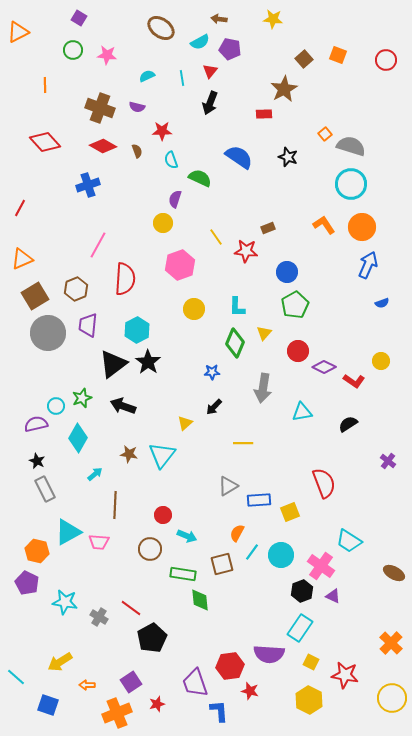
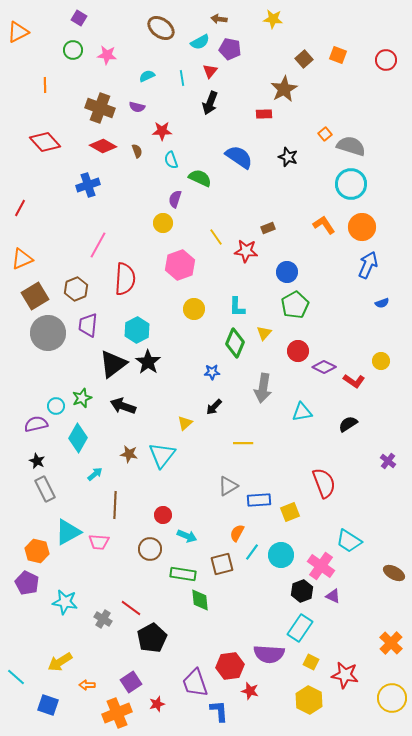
gray cross at (99, 617): moved 4 px right, 2 px down
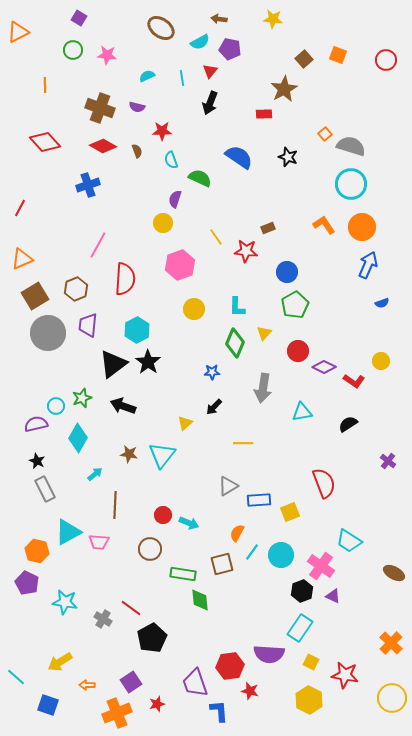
cyan arrow at (187, 536): moved 2 px right, 13 px up
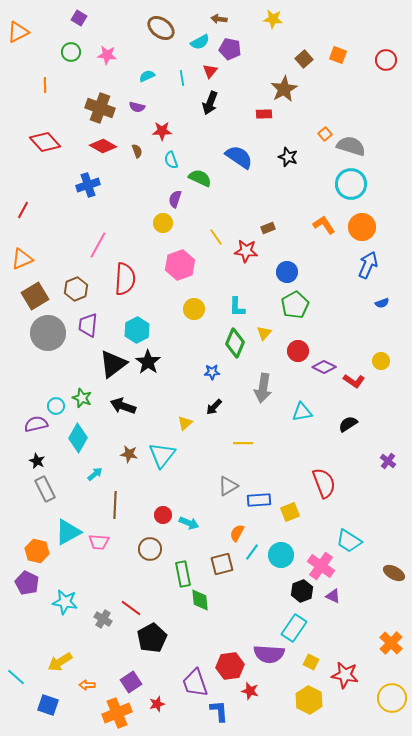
green circle at (73, 50): moved 2 px left, 2 px down
red line at (20, 208): moved 3 px right, 2 px down
green star at (82, 398): rotated 30 degrees counterclockwise
green rectangle at (183, 574): rotated 70 degrees clockwise
cyan rectangle at (300, 628): moved 6 px left
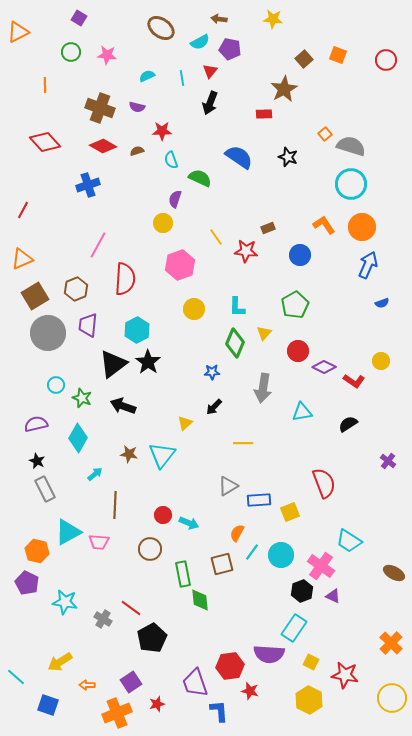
brown semicircle at (137, 151): rotated 88 degrees counterclockwise
blue circle at (287, 272): moved 13 px right, 17 px up
cyan circle at (56, 406): moved 21 px up
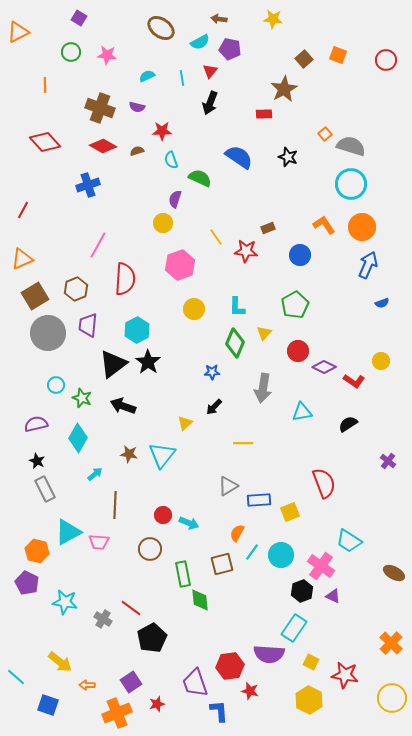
yellow arrow at (60, 662): rotated 110 degrees counterclockwise
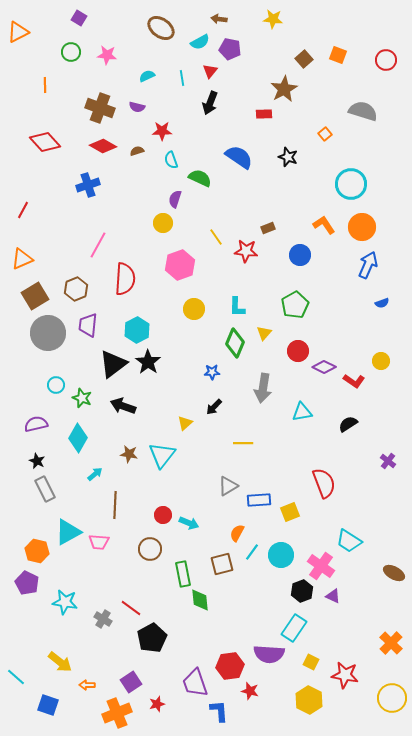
gray semicircle at (351, 146): moved 12 px right, 35 px up
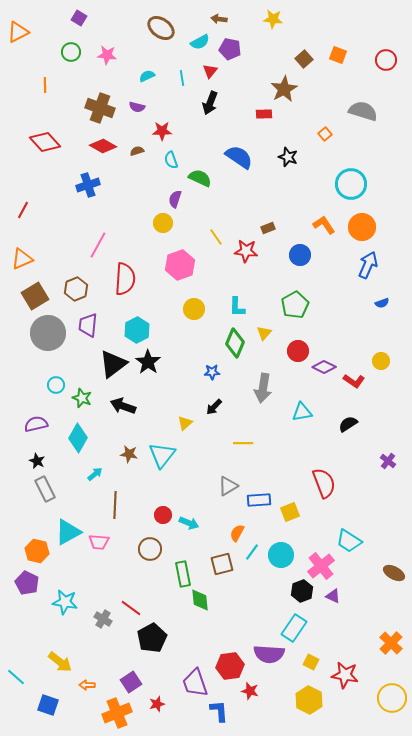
pink cross at (321, 566): rotated 16 degrees clockwise
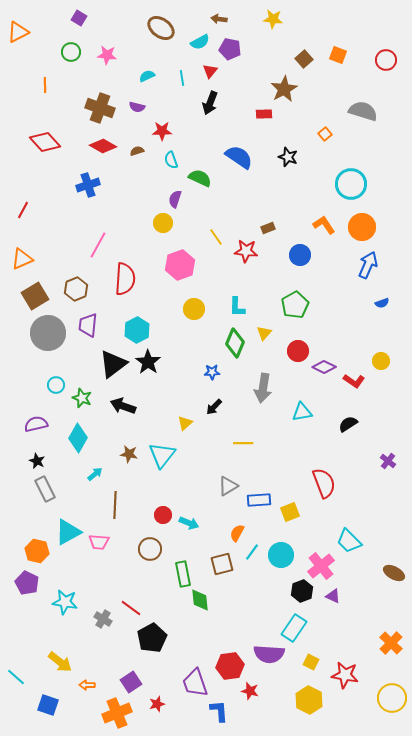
cyan trapezoid at (349, 541): rotated 12 degrees clockwise
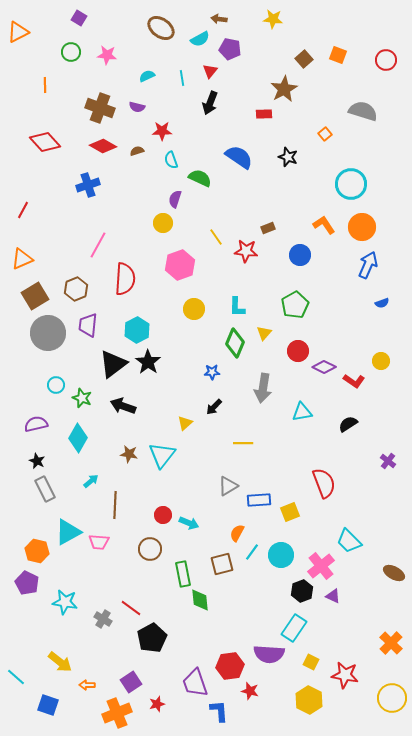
cyan semicircle at (200, 42): moved 3 px up
cyan arrow at (95, 474): moved 4 px left, 7 px down
